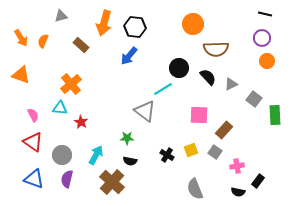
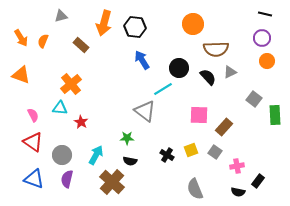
blue arrow at (129, 56): moved 13 px right, 4 px down; rotated 108 degrees clockwise
gray triangle at (231, 84): moved 1 px left, 12 px up
brown rectangle at (224, 130): moved 3 px up
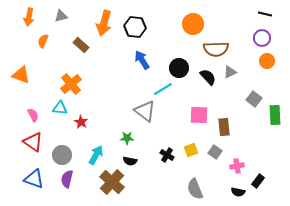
orange arrow at (21, 38): moved 8 px right, 21 px up; rotated 42 degrees clockwise
brown rectangle at (224, 127): rotated 48 degrees counterclockwise
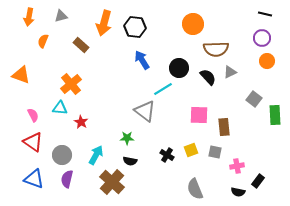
gray square at (215, 152): rotated 24 degrees counterclockwise
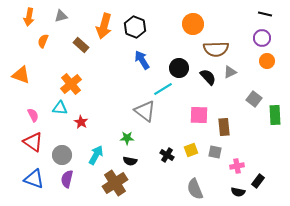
orange arrow at (104, 23): moved 3 px down
black hexagon at (135, 27): rotated 15 degrees clockwise
brown cross at (112, 182): moved 3 px right, 1 px down; rotated 15 degrees clockwise
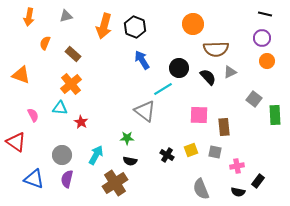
gray triangle at (61, 16): moved 5 px right
orange semicircle at (43, 41): moved 2 px right, 2 px down
brown rectangle at (81, 45): moved 8 px left, 9 px down
red triangle at (33, 142): moved 17 px left
gray semicircle at (195, 189): moved 6 px right
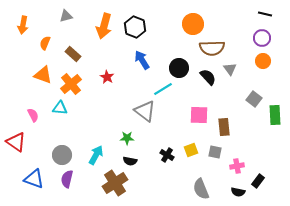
orange arrow at (29, 17): moved 6 px left, 8 px down
brown semicircle at (216, 49): moved 4 px left, 1 px up
orange circle at (267, 61): moved 4 px left
gray triangle at (230, 72): moved 3 px up; rotated 40 degrees counterclockwise
orange triangle at (21, 75): moved 22 px right
red star at (81, 122): moved 26 px right, 45 px up
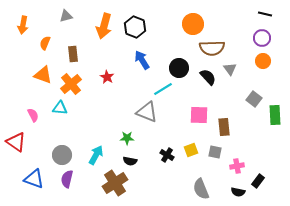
brown rectangle at (73, 54): rotated 42 degrees clockwise
gray triangle at (145, 111): moved 2 px right, 1 px down; rotated 15 degrees counterclockwise
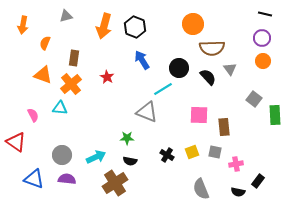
brown rectangle at (73, 54): moved 1 px right, 4 px down; rotated 14 degrees clockwise
yellow square at (191, 150): moved 1 px right, 2 px down
cyan arrow at (96, 155): moved 2 px down; rotated 36 degrees clockwise
pink cross at (237, 166): moved 1 px left, 2 px up
purple semicircle at (67, 179): rotated 84 degrees clockwise
